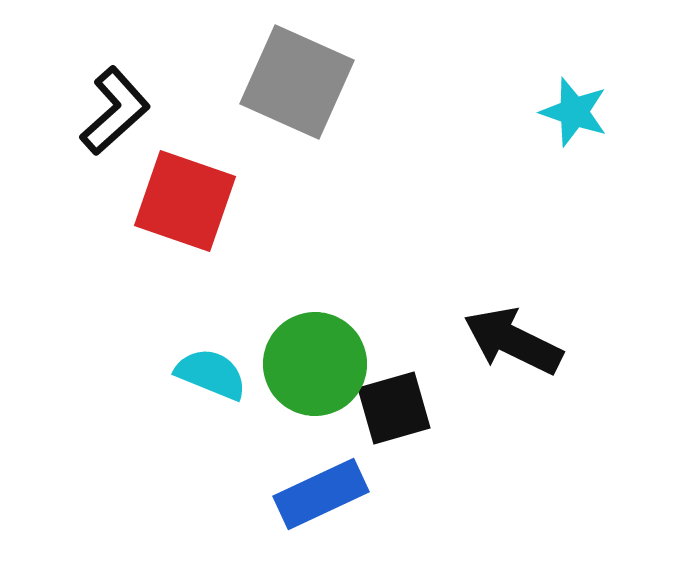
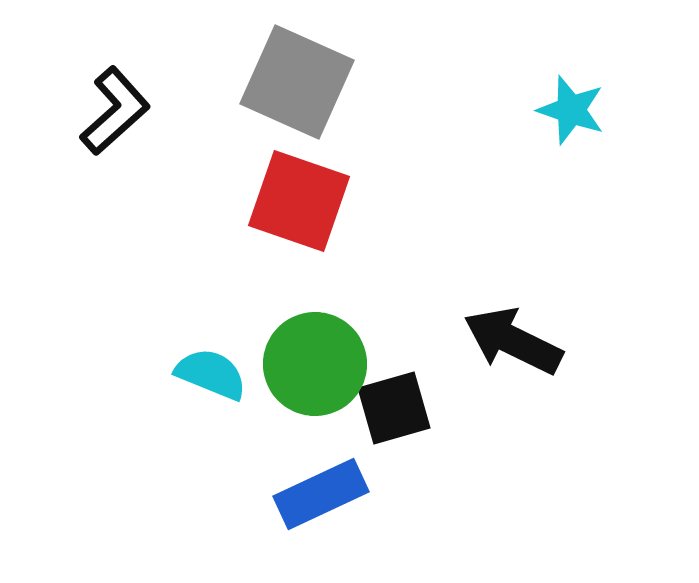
cyan star: moved 3 px left, 2 px up
red square: moved 114 px right
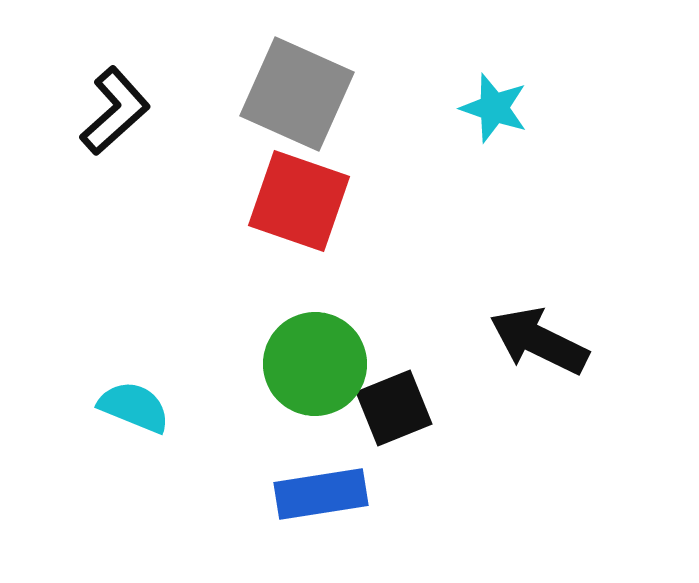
gray square: moved 12 px down
cyan star: moved 77 px left, 2 px up
black arrow: moved 26 px right
cyan semicircle: moved 77 px left, 33 px down
black square: rotated 6 degrees counterclockwise
blue rectangle: rotated 16 degrees clockwise
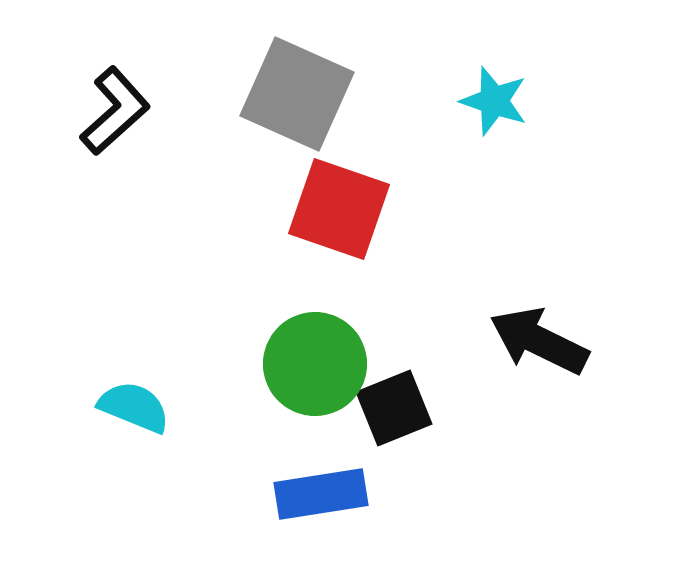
cyan star: moved 7 px up
red square: moved 40 px right, 8 px down
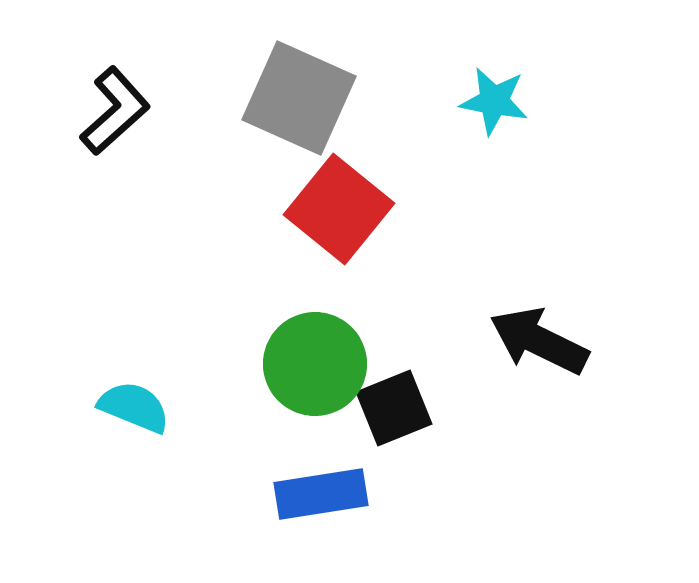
gray square: moved 2 px right, 4 px down
cyan star: rotated 8 degrees counterclockwise
red square: rotated 20 degrees clockwise
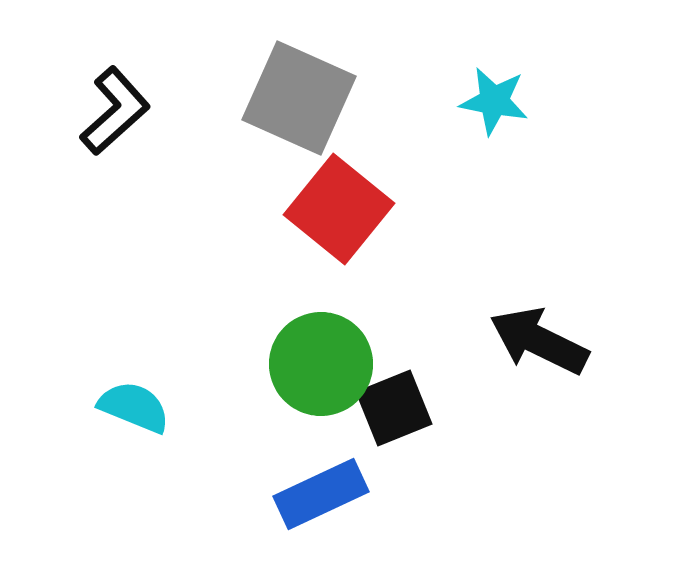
green circle: moved 6 px right
blue rectangle: rotated 16 degrees counterclockwise
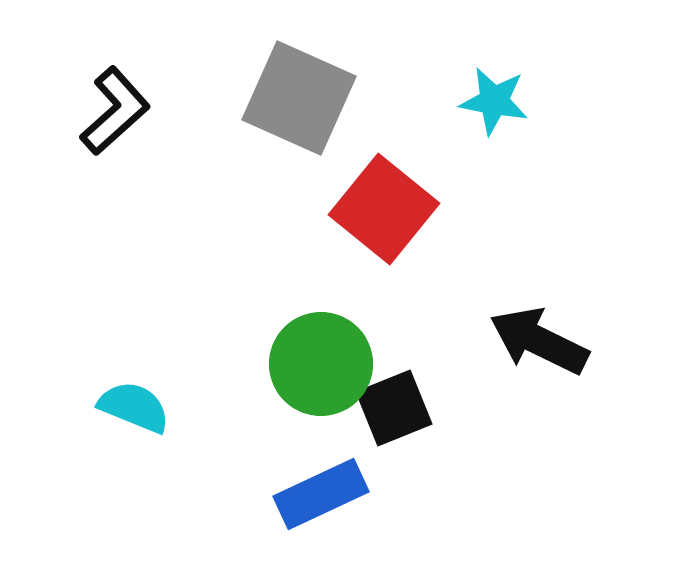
red square: moved 45 px right
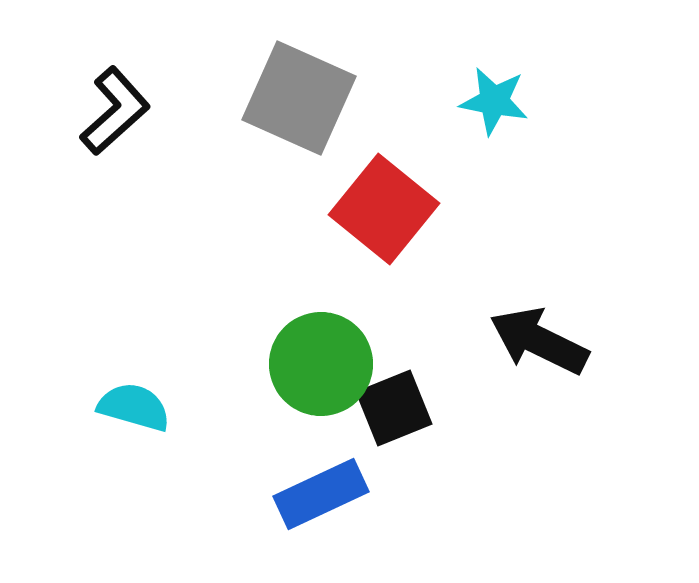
cyan semicircle: rotated 6 degrees counterclockwise
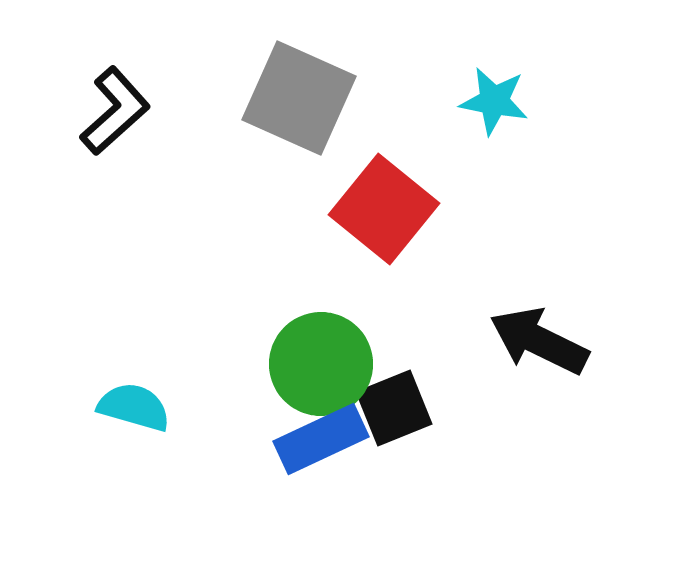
blue rectangle: moved 55 px up
